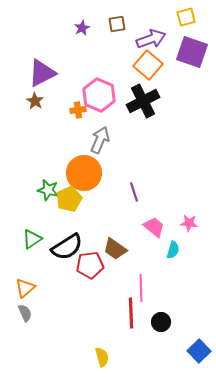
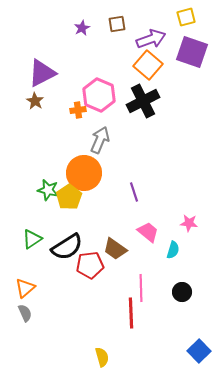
yellow pentagon: moved 2 px up; rotated 10 degrees counterclockwise
pink trapezoid: moved 6 px left, 5 px down
black circle: moved 21 px right, 30 px up
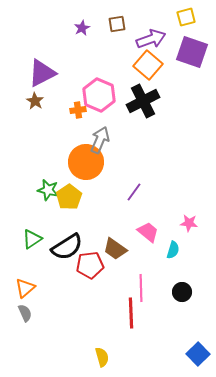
orange circle: moved 2 px right, 11 px up
purple line: rotated 54 degrees clockwise
blue square: moved 1 px left, 3 px down
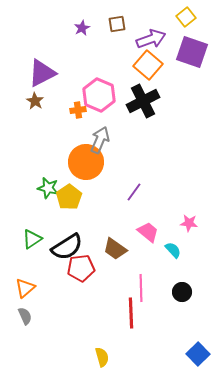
yellow square: rotated 24 degrees counterclockwise
green star: moved 2 px up
cyan semicircle: rotated 60 degrees counterclockwise
red pentagon: moved 9 px left, 3 px down
gray semicircle: moved 3 px down
